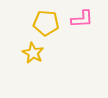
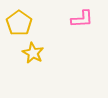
yellow pentagon: moved 27 px left; rotated 30 degrees clockwise
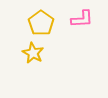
yellow pentagon: moved 22 px right
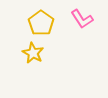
pink L-shape: rotated 60 degrees clockwise
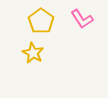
yellow pentagon: moved 2 px up
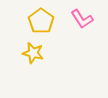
yellow star: rotated 15 degrees counterclockwise
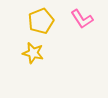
yellow pentagon: rotated 15 degrees clockwise
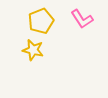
yellow star: moved 3 px up
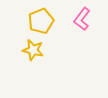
pink L-shape: rotated 70 degrees clockwise
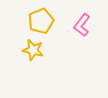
pink L-shape: moved 6 px down
